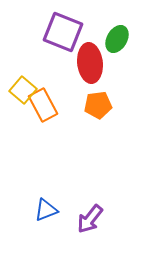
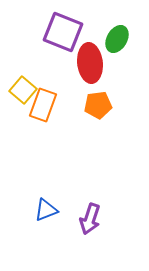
orange rectangle: rotated 48 degrees clockwise
purple arrow: rotated 20 degrees counterclockwise
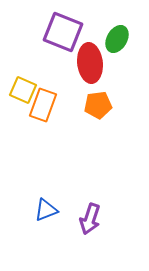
yellow square: rotated 16 degrees counterclockwise
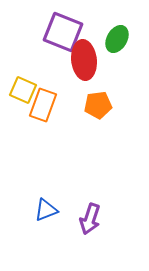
red ellipse: moved 6 px left, 3 px up
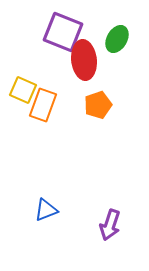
orange pentagon: rotated 12 degrees counterclockwise
purple arrow: moved 20 px right, 6 px down
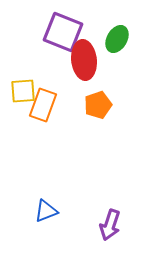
yellow square: moved 1 px down; rotated 28 degrees counterclockwise
blue triangle: moved 1 px down
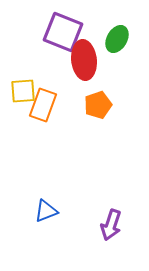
purple arrow: moved 1 px right
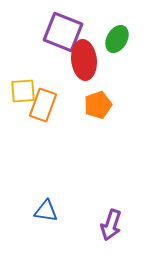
blue triangle: rotated 30 degrees clockwise
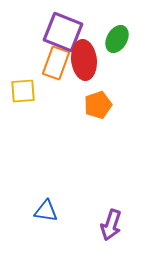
orange rectangle: moved 13 px right, 42 px up
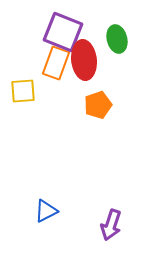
green ellipse: rotated 44 degrees counterclockwise
blue triangle: rotated 35 degrees counterclockwise
